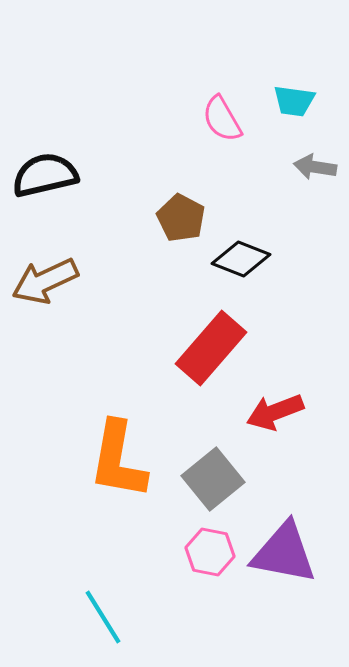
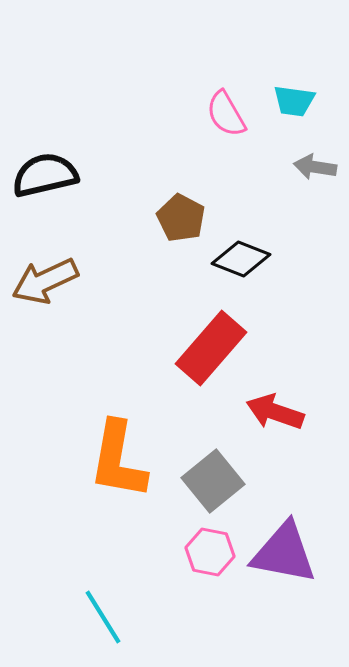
pink semicircle: moved 4 px right, 5 px up
red arrow: rotated 40 degrees clockwise
gray square: moved 2 px down
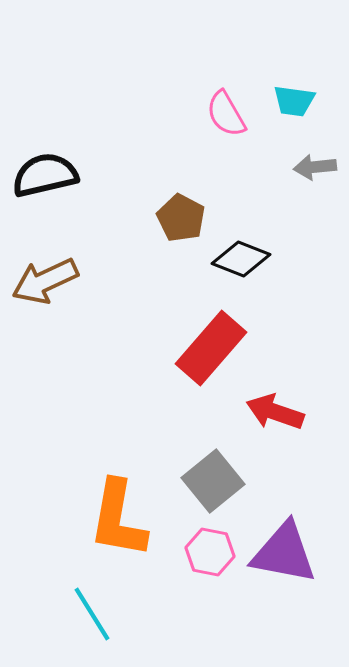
gray arrow: rotated 15 degrees counterclockwise
orange L-shape: moved 59 px down
cyan line: moved 11 px left, 3 px up
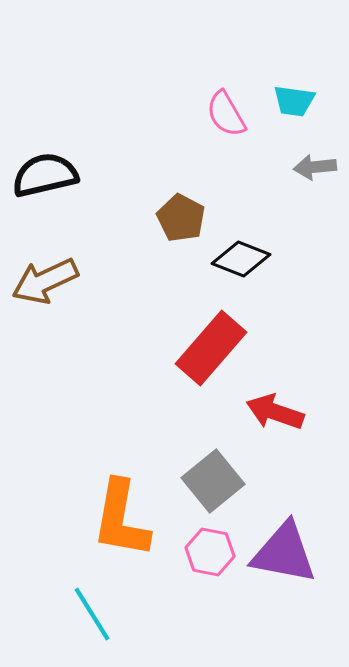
orange L-shape: moved 3 px right
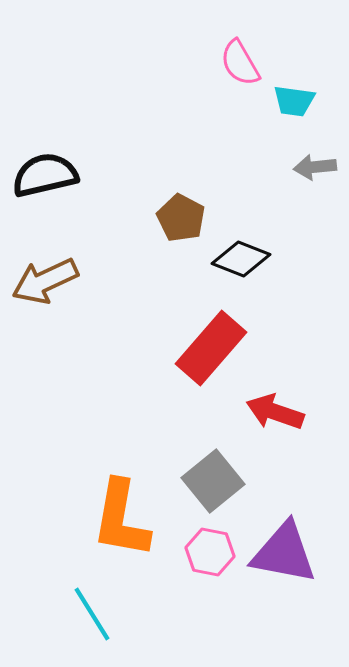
pink semicircle: moved 14 px right, 51 px up
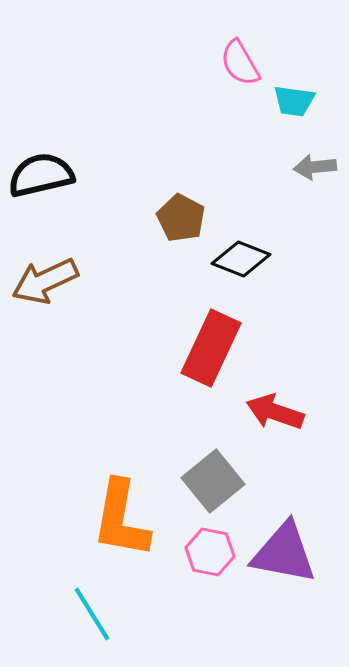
black semicircle: moved 4 px left
red rectangle: rotated 16 degrees counterclockwise
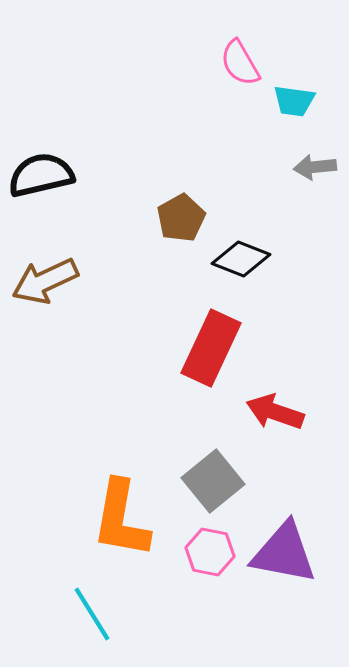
brown pentagon: rotated 15 degrees clockwise
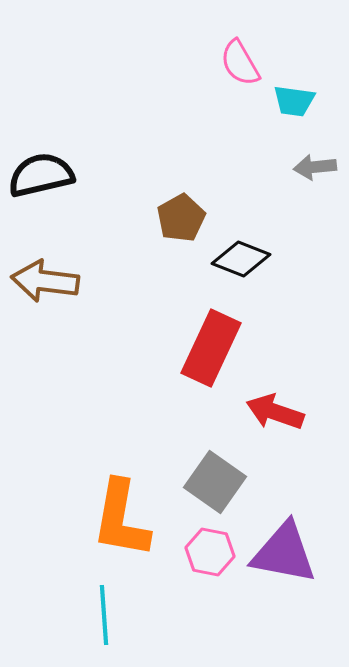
brown arrow: rotated 32 degrees clockwise
gray square: moved 2 px right, 1 px down; rotated 16 degrees counterclockwise
cyan line: moved 12 px right, 1 px down; rotated 28 degrees clockwise
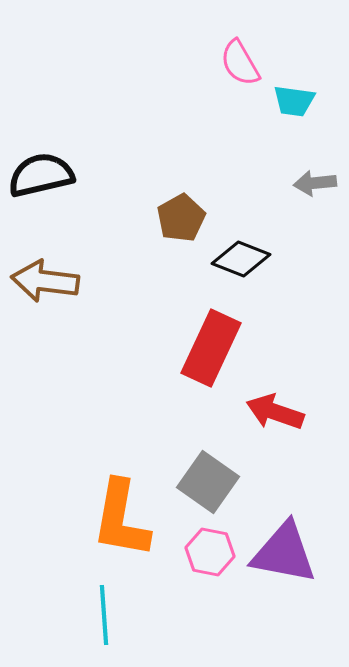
gray arrow: moved 16 px down
gray square: moved 7 px left
